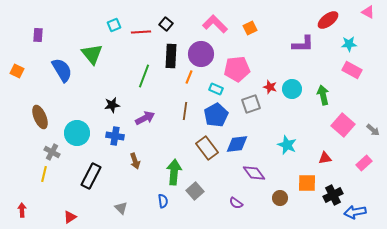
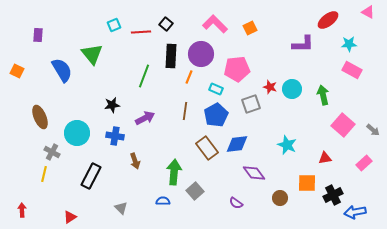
blue semicircle at (163, 201): rotated 80 degrees counterclockwise
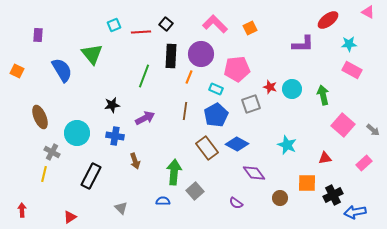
blue diamond at (237, 144): rotated 35 degrees clockwise
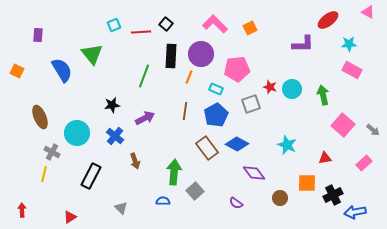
blue cross at (115, 136): rotated 30 degrees clockwise
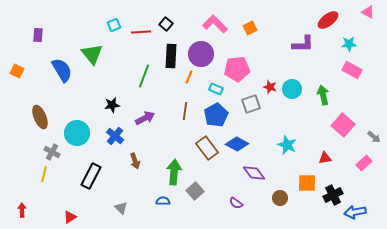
gray arrow at (373, 130): moved 1 px right, 7 px down
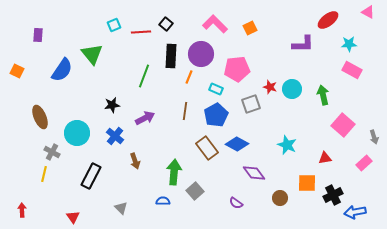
blue semicircle at (62, 70): rotated 65 degrees clockwise
gray arrow at (374, 137): rotated 32 degrees clockwise
red triangle at (70, 217): moved 3 px right; rotated 32 degrees counterclockwise
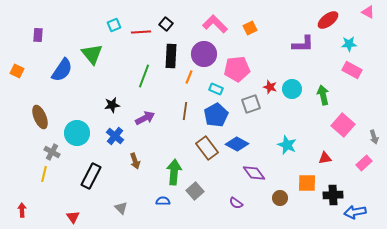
purple circle at (201, 54): moved 3 px right
black cross at (333, 195): rotated 24 degrees clockwise
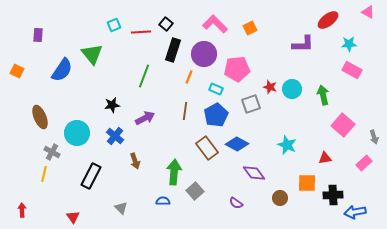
black rectangle at (171, 56): moved 2 px right, 6 px up; rotated 15 degrees clockwise
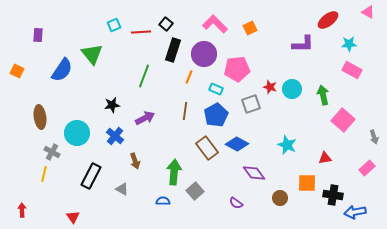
brown ellipse at (40, 117): rotated 15 degrees clockwise
pink square at (343, 125): moved 5 px up
pink rectangle at (364, 163): moved 3 px right, 5 px down
black cross at (333, 195): rotated 12 degrees clockwise
gray triangle at (121, 208): moved 1 px right, 19 px up; rotated 16 degrees counterclockwise
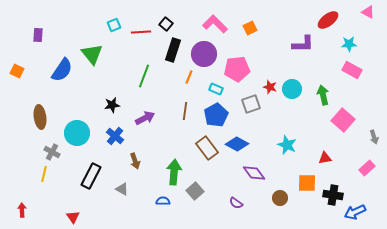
blue arrow at (355, 212): rotated 15 degrees counterclockwise
